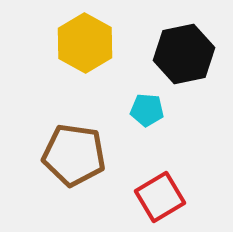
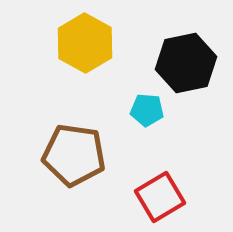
black hexagon: moved 2 px right, 9 px down
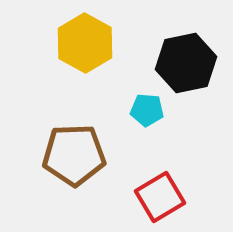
brown pentagon: rotated 10 degrees counterclockwise
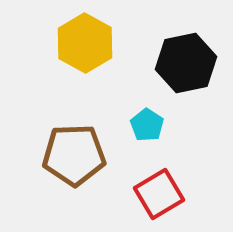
cyan pentagon: moved 15 px down; rotated 28 degrees clockwise
red square: moved 1 px left, 3 px up
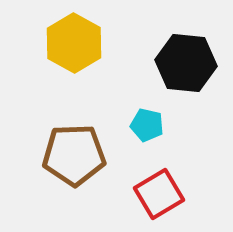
yellow hexagon: moved 11 px left
black hexagon: rotated 18 degrees clockwise
cyan pentagon: rotated 20 degrees counterclockwise
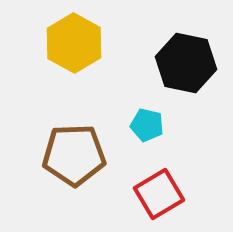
black hexagon: rotated 6 degrees clockwise
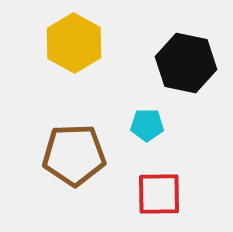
cyan pentagon: rotated 12 degrees counterclockwise
red square: rotated 30 degrees clockwise
